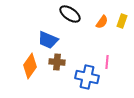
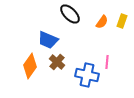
black ellipse: rotated 10 degrees clockwise
brown cross: rotated 35 degrees clockwise
blue cross: moved 2 px up
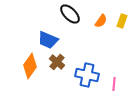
orange semicircle: moved 1 px left, 1 px up
pink line: moved 7 px right, 22 px down
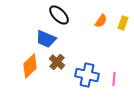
black ellipse: moved 11 px left, 1 px down
yellow rectangle: moved 1 px right, 2 px down
blue trapezoid: moved 2 px left, 1 px up
orange diamond: rotated 10 degrees clockwise
pink line: moved 5 px up
